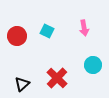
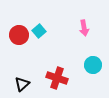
cyan square: moved 8 px left; rotated 24 degrees clockwise
red circle: moved 2 px right, 1 px up
red cross: rotated 25 degrees counterclockwise
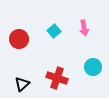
cyan square: moved 15 px right
red circle: moved 4 px down
cyan circle: moved 2 px down
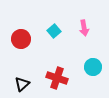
red circle: moved 2 px right
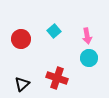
pink arrow: moved 3 px right, 8 px down
cyan circle: moved 4 px left, 9 px up
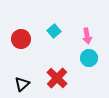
red cross: rotated 25 degrees clockwise
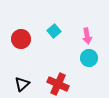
red cross: moved 1 px right, 6 px down; rotated 20 degrees counterclockwise
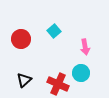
pink arrow: moved 2 px left, 11 px down
cyan circle: moved 8 px left, 15 px down
black triangle: moved 2 px right, 4 px up
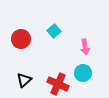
cyan circle: moved 2 px right
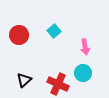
red circle: moved 2 px left, 4 px up
